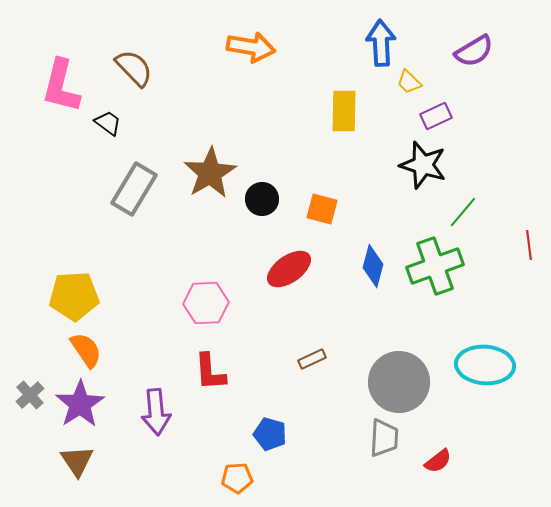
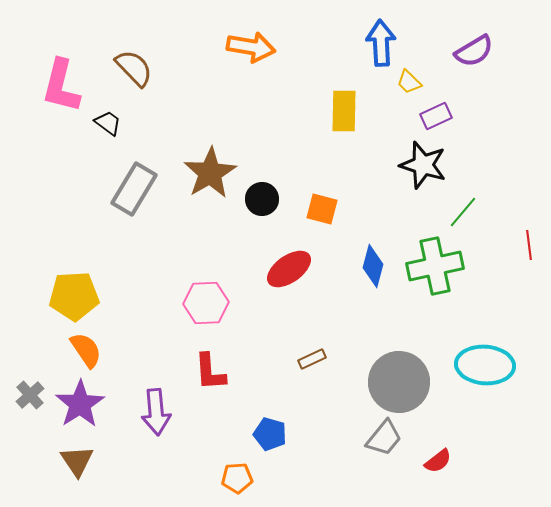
green cross: rotated 8 degrees clockwise
gray trapezoid: rotated 36 degrees clockwise
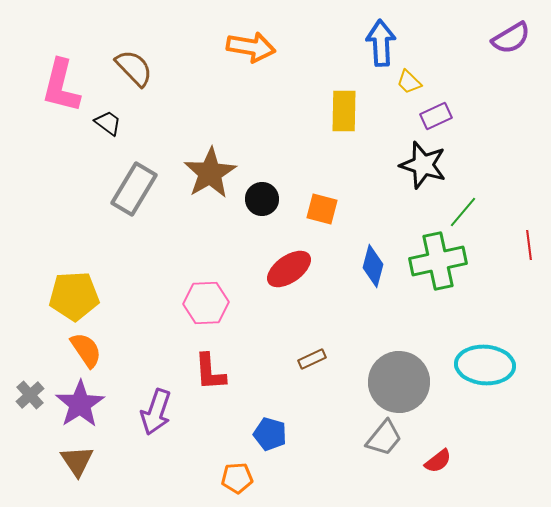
purple semicircle: moved 37 px right, 13 px up
green cross: moved 3 px right, 5 px up
purple arrow: rotated 24 degrees clockwise
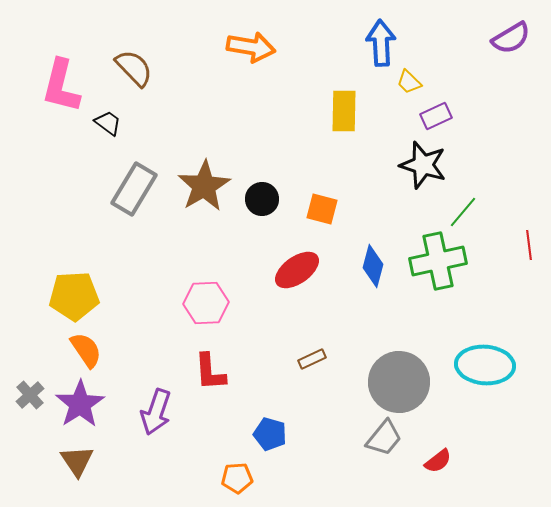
brown star: moved 6 px left, 13 px down
red ellipse: moved 8 px right, 1 px down
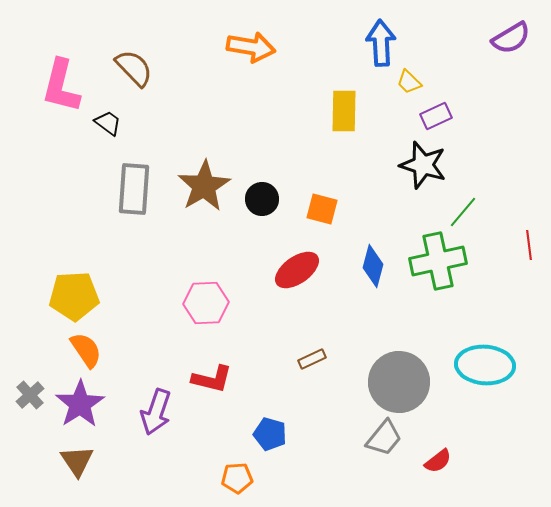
gray rectangle: rotated 27 degrees counterclockwise
red L-shape: moved 2 px right, 7 px down; rotated 72 degrees counterclockwise
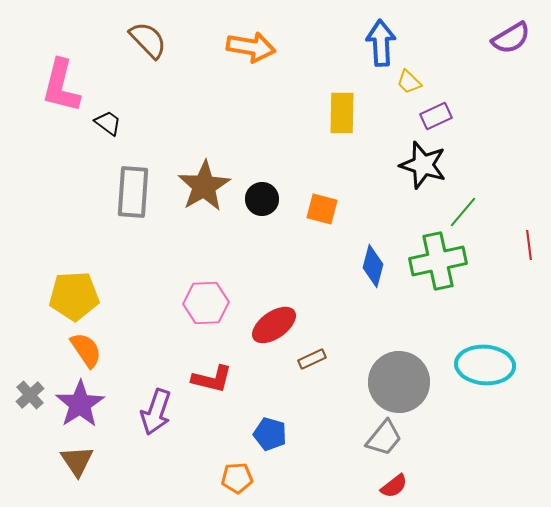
brown semicircle: moved 14 px right, 28 px up
yellow rectangle: moved 2 px left, 2 px down
gray rectangle: moved 1 px left, 3 px down
red ellipse: moved 23 px left, 55 px down
red semicircle: moved 44 px left, 25 px down
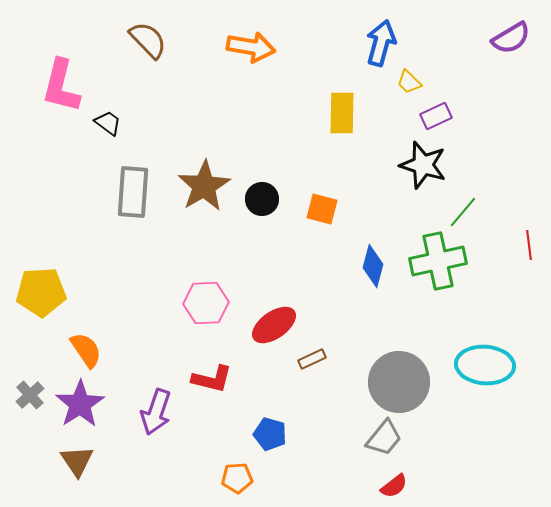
blue arrow: rotated 18 degrees clockwise
yellow pentagon: moved 33 px left, 4 px up
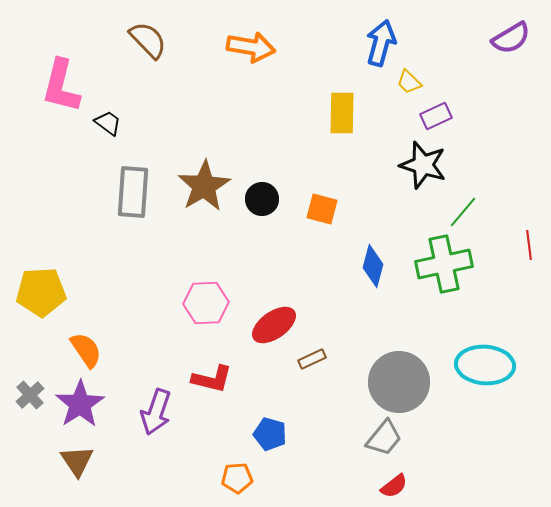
green cross: moved 6 px right, 3 px down
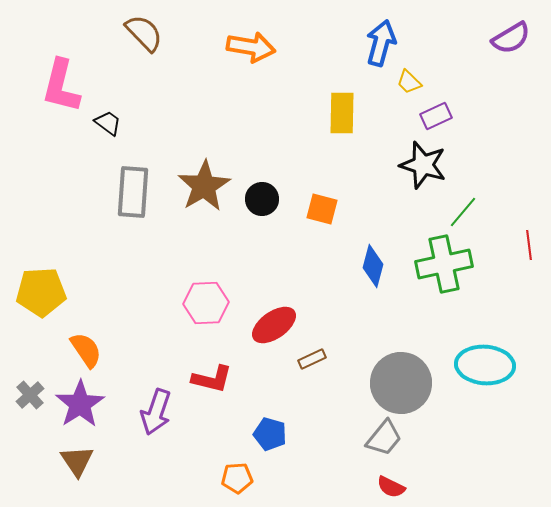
brown semicircle: moved 4 px left, 7 px up
gray circle: moved 2 px right, 1 px down
red semicircle: moved 3 px left, 1 px down; rotated 64 degrees clockwise
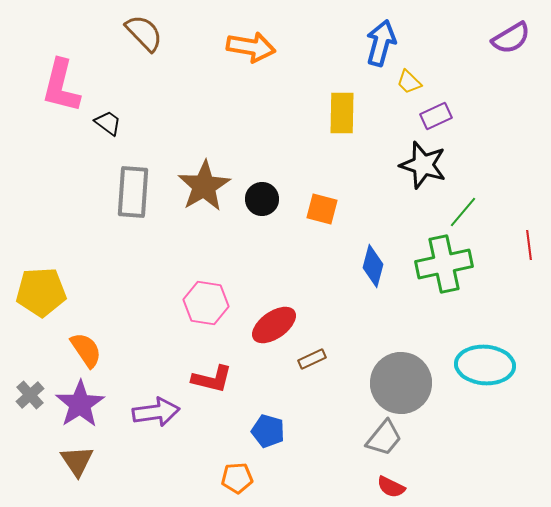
pink hexagon: rotated 12 degrees clockwise
purple arrow: rotated 117 degrees counterclockwise
blue pentagon: moved 2 px left, 3 px up
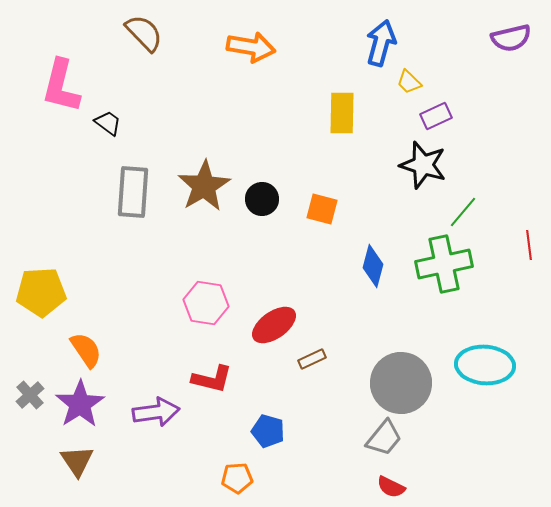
purple semicircle: rotated 18 degrees clockwise
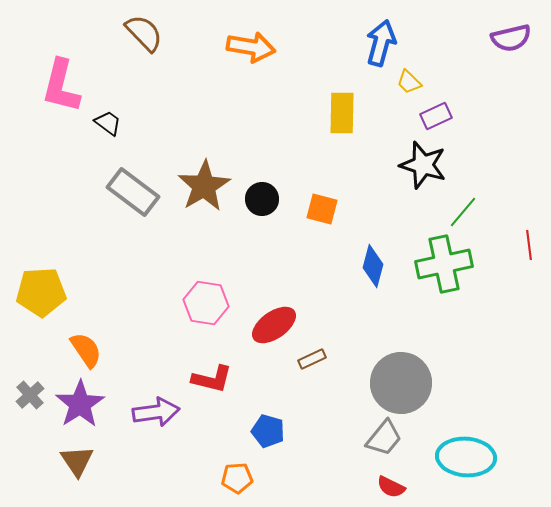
gray rectangle: rotated 57 degrees counterclockwise
cyan ellipse: moved 19 px left, 92 px down
